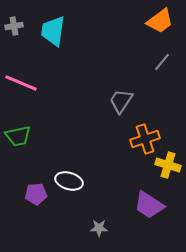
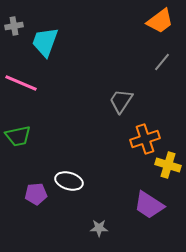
cyan trapezoid: moved 8 px left, 11 px down; rotated 12 degrees clockwise
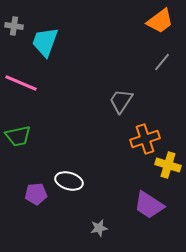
gray cross: rotated 18 degrees clockwise
gray star: rotated 12 degrees counterclockwise
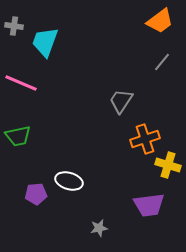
purple trapezoid: rotated 40 degrees counterclockwise
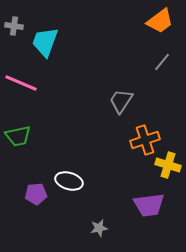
orange cross: moved 1 px down
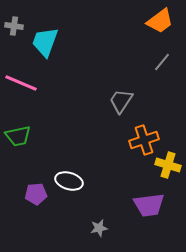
orange cross: moved 1 px left
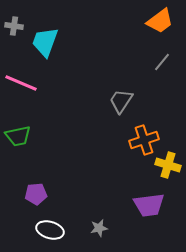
white ellipse: moved 19 px left, 49 px down
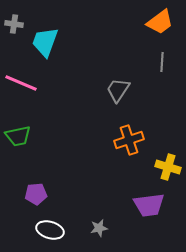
orange trapezoid: moved 1 px down
gray cross: moved 2 px up
gray line: rotated 36 degrees counterclockwise
gray trapezoid: moved 3 px left, 11 px up
orange cross: moved 15 px left
yellow cross: moved 2 px down
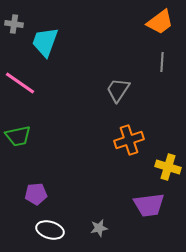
pink line: moved 1 px left; rotated 12 degrees clockwise
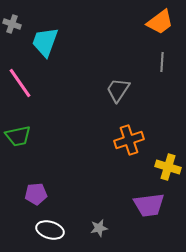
gray cross: moved 2 px left; rotated 12 degrees clockwise
pink line: rotated 20 degrees clockwise
